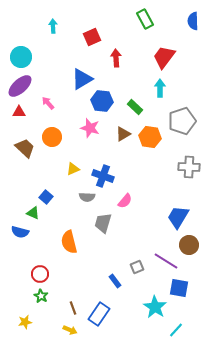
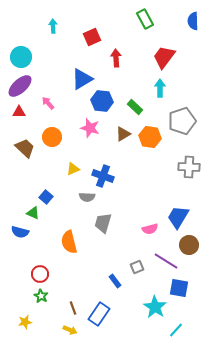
pink semicircle at (125, 201): moved 25 px right, 28 px down; rotated 35 degrees clockwise
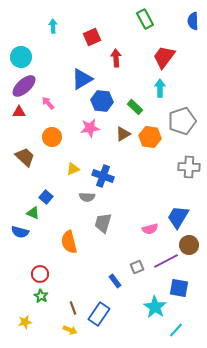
purple ellipse at (20, 86): moved 4 px right
pink star at (90, 128): rotated 24 degrees counterclockwise
brown trapezoid at (25, 148): moved 9 px down
purple line at (166, 261): rotated 60 degrees counterclockwise
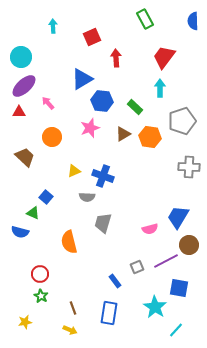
pink star at (90, 128): rotated 12 degrees counterclockwise
yellow triangle at (73, 169): moved 1 px right, 2 px down
blue rectangle at (99, 314): moved 10 px right, 1 px up; rotated 25 degrees counterclockwise
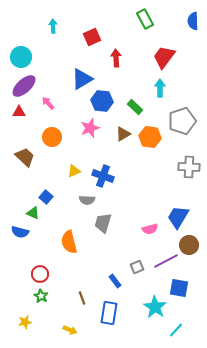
gray semicircle at (87, 197): moved 3 px down
brown line at (73, 308): moved 9 px right, 10 px up
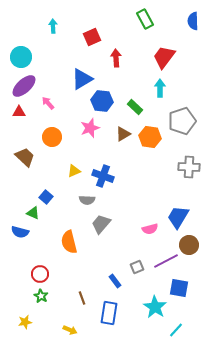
gray trapezoid at (103, 223): moved 2 px left, 1 px down; rotated 25 degrees clockwise
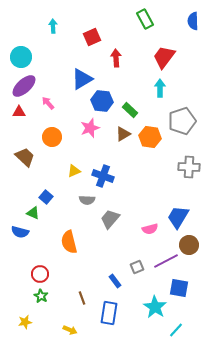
green rectangle at (135, 107): moved 5 px left, 3 px down
gray trapezoid at (101, 224): moved 9 px right, 5 px up
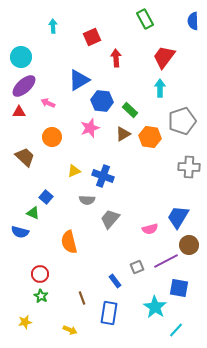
blue triangle at (82, 79): moved 3 px left, 1 px down
pink arrow at (48, 103): rotated 24 degrees counterclockwise
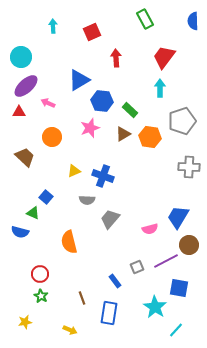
red square at (92, 37): moved 5 px up
purple ellipse at (24, 86): moved 2 px right
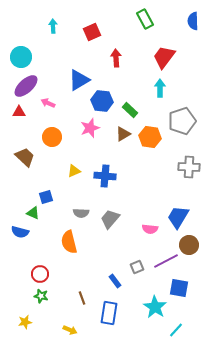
blue cross at (103, 176): moved 2 px right; rotated 15 degrees counterclockwise
blue square at (46, 197): rotated 32 degrees clockwise
gray semicircle at (87, 200): moved 6 px left, 13 px down
pink semicircle at (150, 229): rotated 21 degrees clockwise
green star at (41, 296): rotated 16 degrees counterclockwise
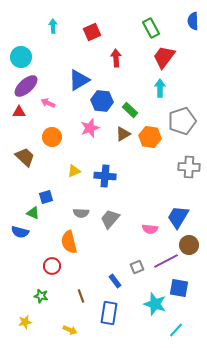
green rectangle at (145, 19): moved 6 px right, 9 px down
red circle at (40, 274): moved 12 px right, 8 px up
brown line at (82, 298): moved 1 px left, 2 px up
cyan star at (155, 307): moved 3 px up; rotated 15 degrees counterclockwise
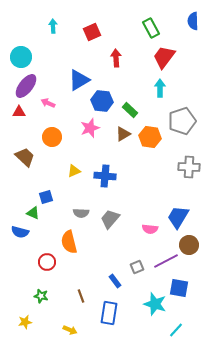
purple ellipse at (26, 86): rotated 10 degrees counterclockwise
red circle at (52, 266): moved 5 px left, 4 px up
